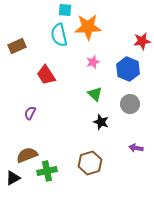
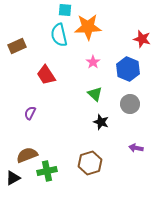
red star: moved 2 px up; rotated 24 degrees clockwise
pink star: rotated 16 degrees counterclockwise
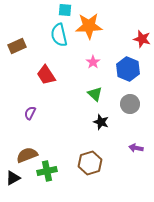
orange star: moved 1 px right, 1 px up
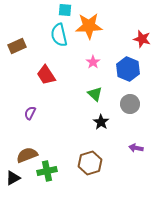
black star: rotated 14 degrees clockwise
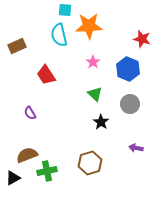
purple semicircle: rotated 56 degrees counterclockwise
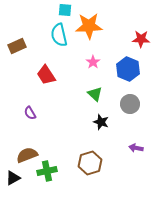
red star: moved 1 px left; rotated 12 degrees counterclockwise
black star: rotated 14 degrees counterclockwise
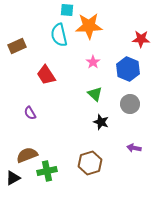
cyan square: moved 2 px right
purple arrow: moved 2 px left
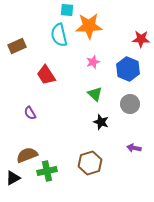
pink star: rotated 16 degrees clockwise
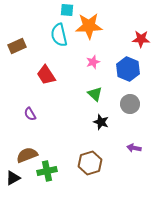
purple semicircle: moved 1 px down
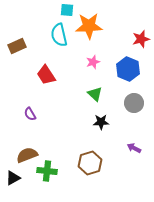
red star: rotated 18 degrees counterclockwise
gray circle: moved 4 px right, 1 px up
black star: rotated 21 degrees counterclockwise
purple arrow: rotated 16 degrees clockwise
green cross: rotated 18 degrees clockwise
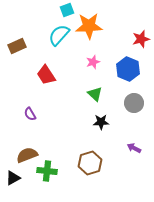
cyan square: rotated 24 degrees counterclockwise
cyan semicircle: rotated 55 degrees clockwise
